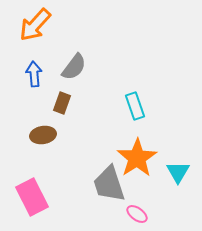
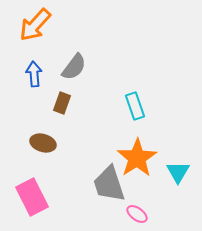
brown ellipse: moved 8 px down; rotated 25 degrees clockwise
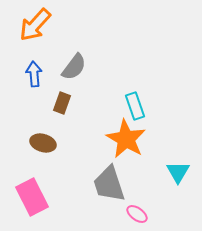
orange star: moved 11 px left, 19 px up; rotated 9 degrees counterclockwise
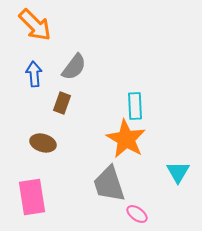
orange arrow: rotated 87 degrees counterclockwise
cyan rectangle: rotated 16 degrees clockwise
pink rectangle: rotated 18 degrees clockwise
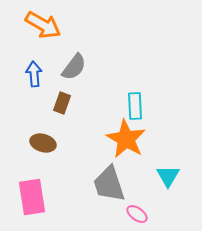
orange arrow: moved 8 px right; rotated 15 degrees counterclockwise
cyan triangle: moved 10 px left, 4 px down
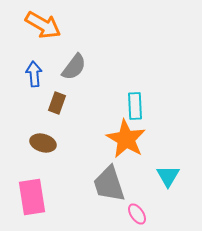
brown rectangle: moved 5 px left
pink ellipse: rotated 20 degrees clockwise
